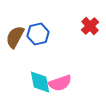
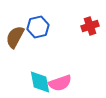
red cross: rotated 24 degrees clockwise
blue hexagon: moved 7 px up
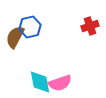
blue hexagon: moved 8 px left
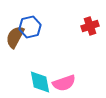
pink semicircle: moved 4 px right
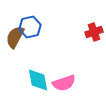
red cross: moved 4 px right, 6 px down
cyan diamond: moved 2 px left, 2 px up
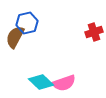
blue hexagon: moved 3 px left, 4 px up
cyan diamond: moved 3 px right, 2 px down; rotated 35 degrees counterclockwise
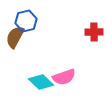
blue hexagon: moved 1 px left, 2 px up
red cross: rotated 18 degrees clockwise
pink semicircle: moved 6 px up
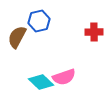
blue hexagon: moved 13 px right
brown semicircle: moved 2 px right
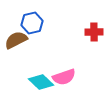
blue hexagon: moved 7 px left, 2 px down
brown semicircle: moved 1 px left, 3 px down; rotated 35 degrees clockwise
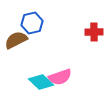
pink semicircle: moved 4 px left
